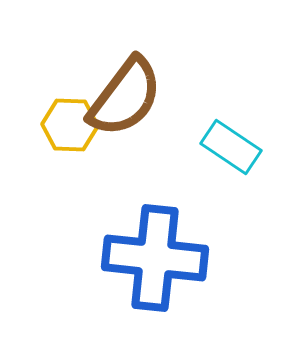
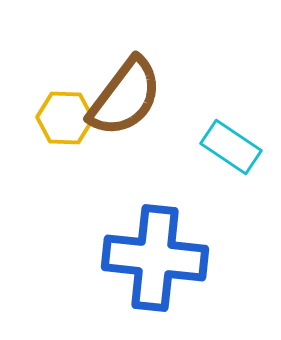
yellow hexagon: moved 5 px left, 7 px up
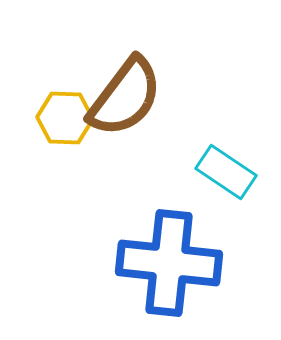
cyan rectangle: moved 5 px left, 25 px down
blue cross: moved 14 px right, 5 px down
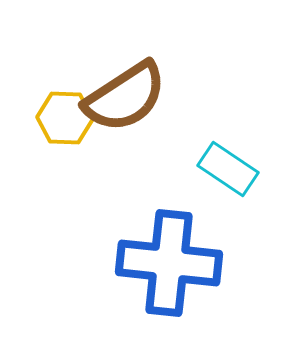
brown semicircle: rotated 20 degrees clockwise
cyan rectangle: moved 2 px right, 3 px up
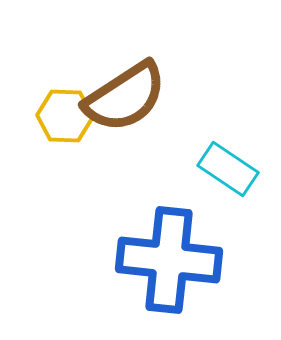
yellow hexagon: moved 2 px up
blue cross: moved 3 px up
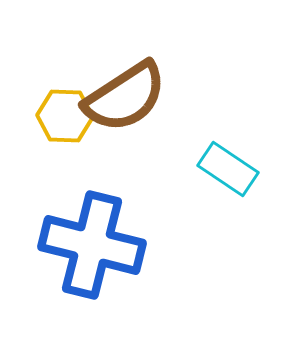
blue cross: moved 77 px left, 15 px up; rotated 8 degrees clockwise
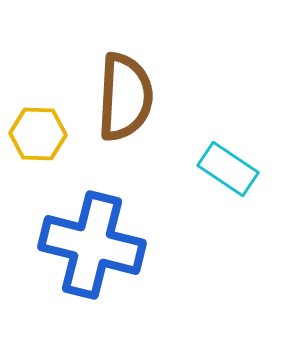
brown semicircle: rotated 54 degrees counterclockwise
yellow hexagon: moved 27 px left, 18 px down
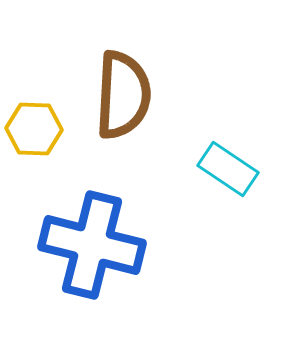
brown semicircle: moved 2 px left, 2 px up
yellow hexagon: moved 4 px left, 5 px up
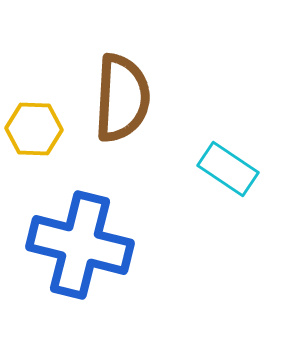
brown semicircle: moved 1 px left, 3 px down
blue cross: moved 12 px left
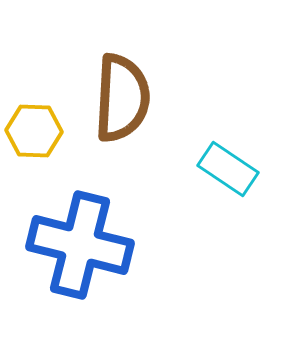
yellow hexagon: moved 2 px down
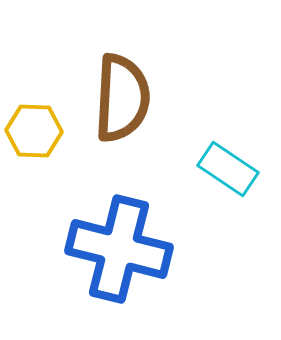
blue cross: moved 39 px right, 4 px down
